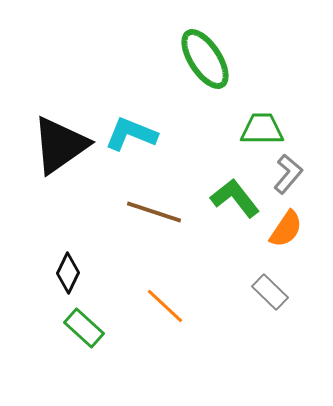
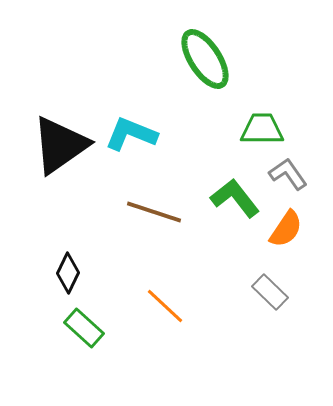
gray L-shape: rotated 75 degrees counterclockwise
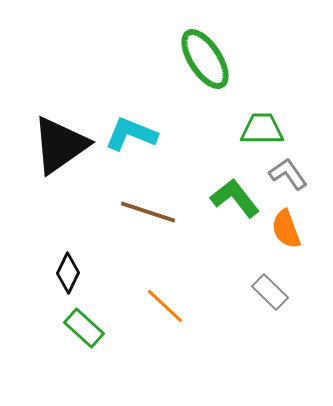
brown line: moved 6 px left
orange semicircle: rotated 126 degrees clockwise
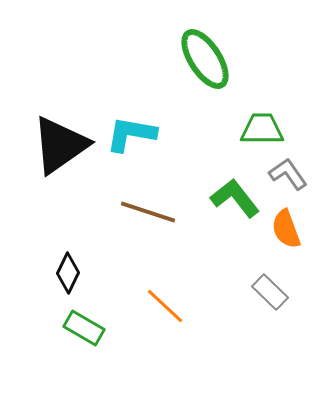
cyan L-shape: rotated 12 degrees counterclockwise
green rectangle: rotated 12 degrees counterclockwise
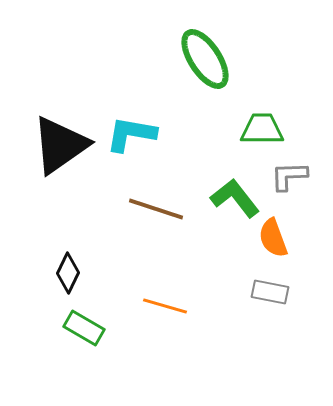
gray L-shape: moved 1 px right, 2 px down; rotated 57 degrees counterclockwise
brown line: moved 8 px right, 3 px up
orange semicircle: moved 13 px left, 9 px down
gray rectangle: rotated 33 degrees counterclockwise
orange line: rotated 27 degrees counterclockwise
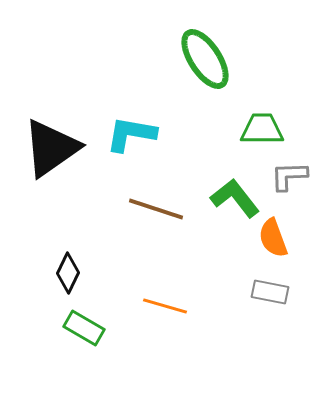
black triangle: moved 9 px left, 3 px down
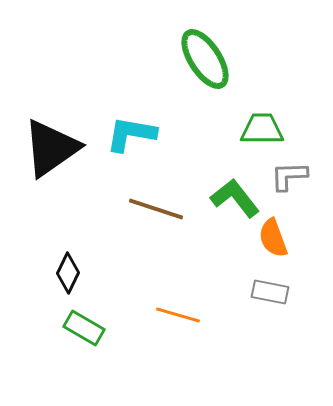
orange line: moved 13 px right, 9 px down
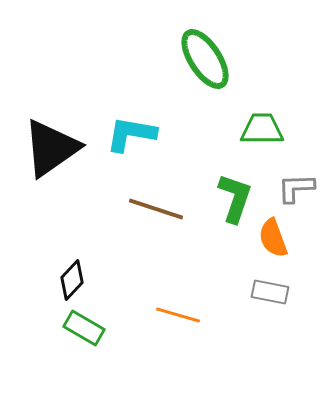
gray L-shape: moved 7 px right, 12 px down
green L-shape: rotated 57 degrees clockwise
black diamond: moved 4 px right, 7 px down; rotated 18 degrees clockwise
